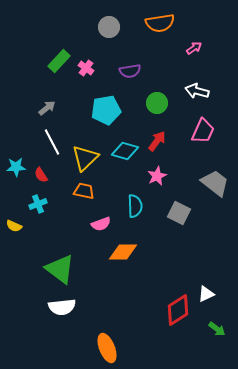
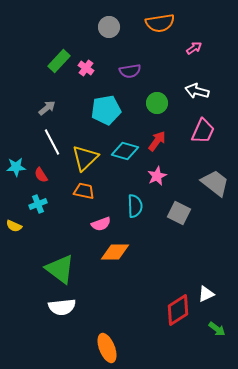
orange diamond: moved 8 px left
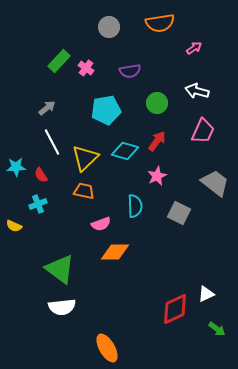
red diamond: moved 3 px left, 1 px up; rotated 8 degrees clockwise
orange ellipse: rotated 8 degrees counterclockwise
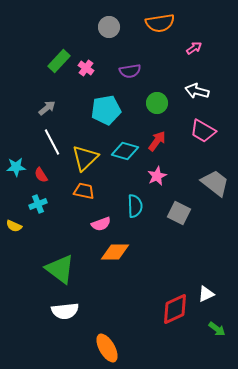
pink trapezoid: rotated 96 degrees clockwise
white semicircle: moved 3 px right, 4 px down
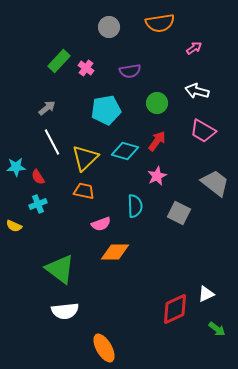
red semicircle: moved 3 px left, 2 px down
orange ellipse: moved 3 px left
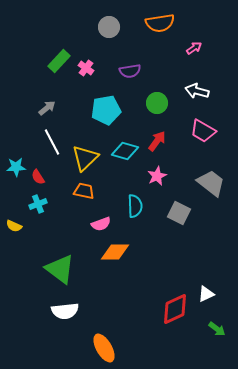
gray trapezoid: moved 4 px left
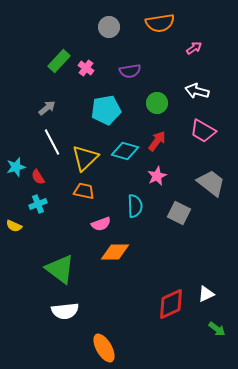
cyan star: rotated 12 degrees counterclockwise
red diamond: moved 4 px left, 5 px up
